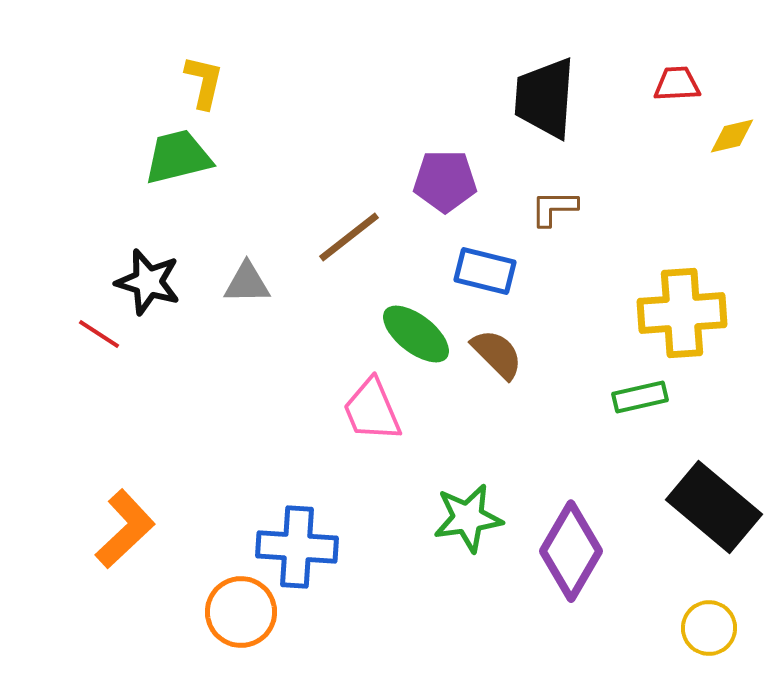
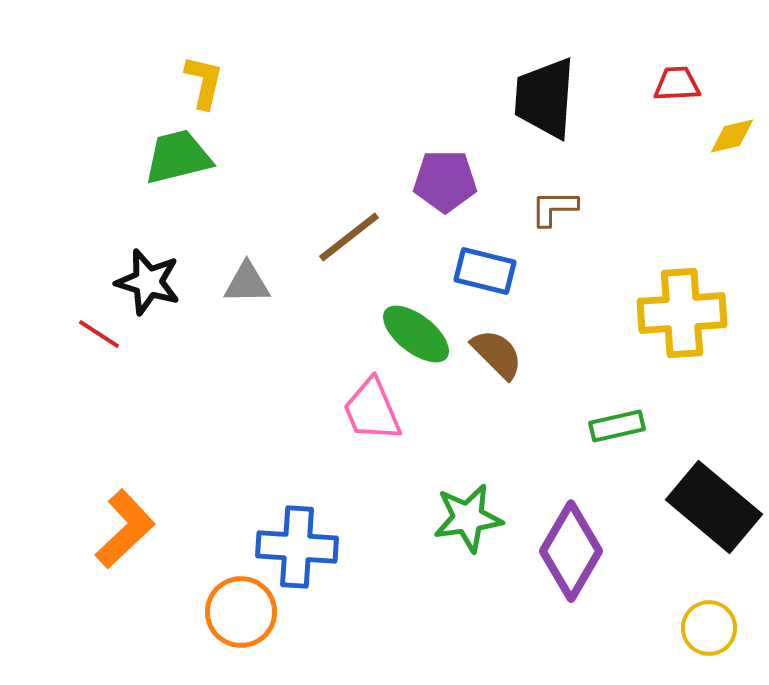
green rectangle: moved 23 px left, 29 px down
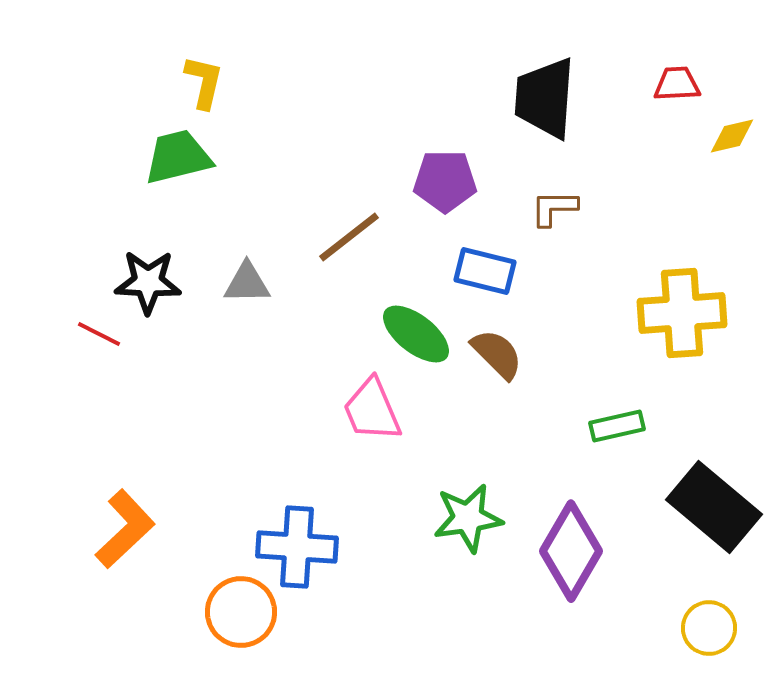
black star: rotated 14 degrees counterclockwise
red line: rotated 6 degrees counterclockwise
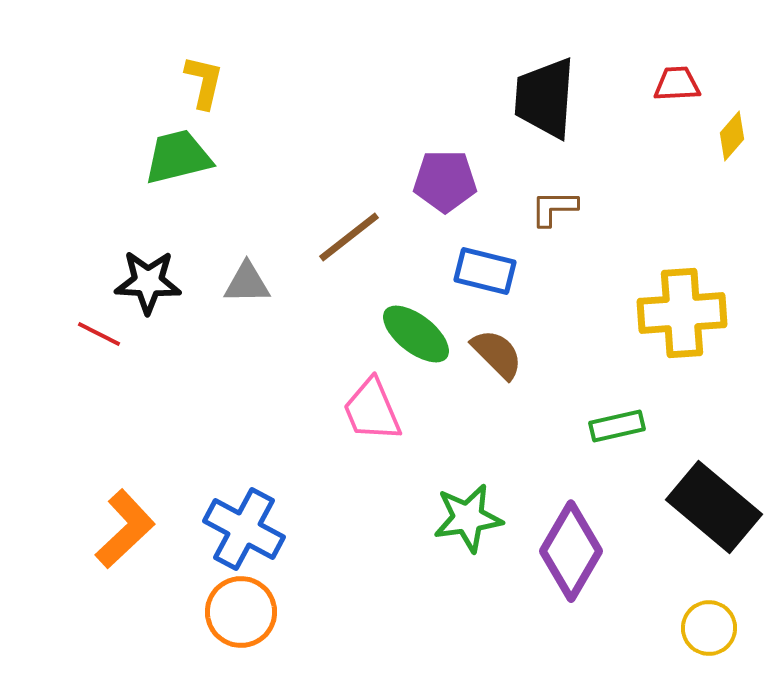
yellow diamond: rotated 36 degrees counterclockwise
blue cross: moved 53 px left, 18 px up; rotated 24 degrees clockwise
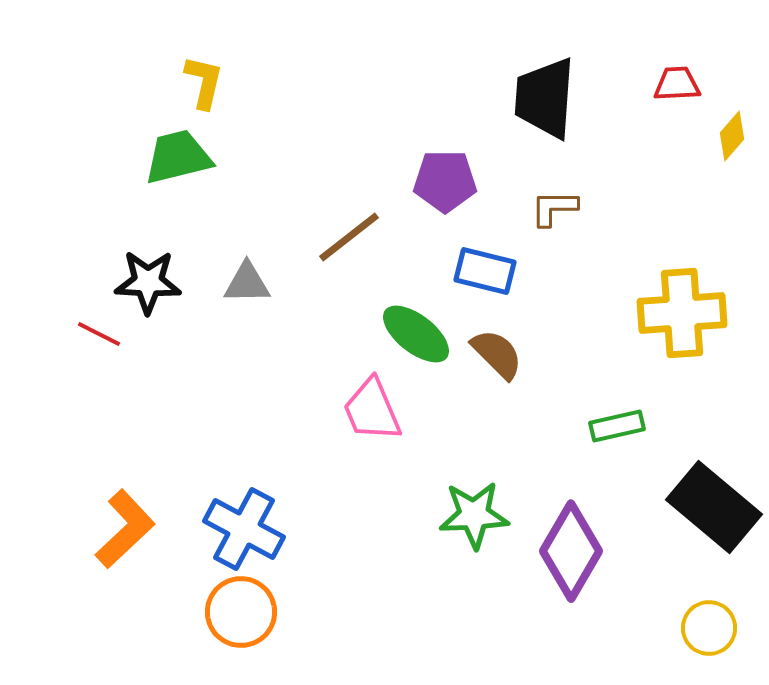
green star: moved 6 px right, 3 px up; rotated 6 degrees clockwise
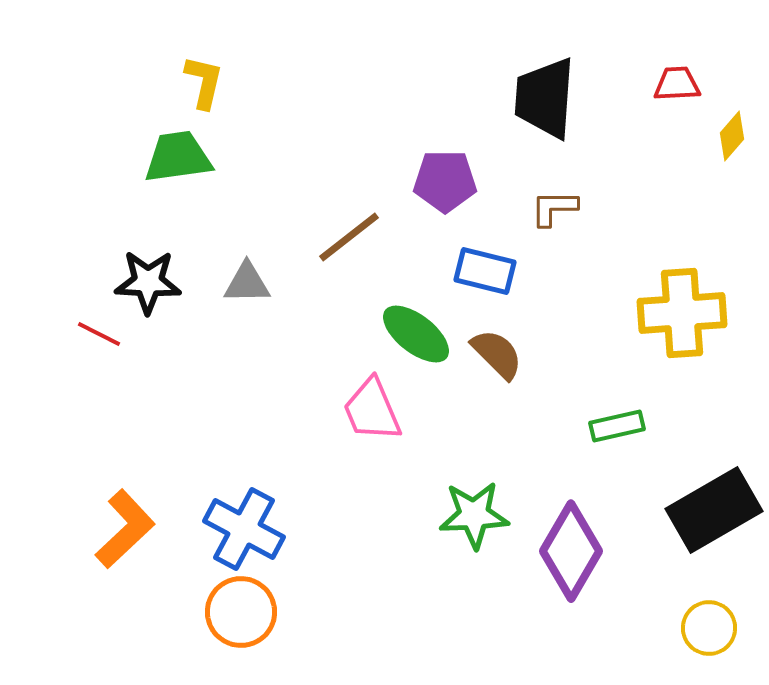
green trapezoid: rotated 6 degrees clockwise
black rectangle: moved 3 px down; rotated 70 degrees counterclockwise
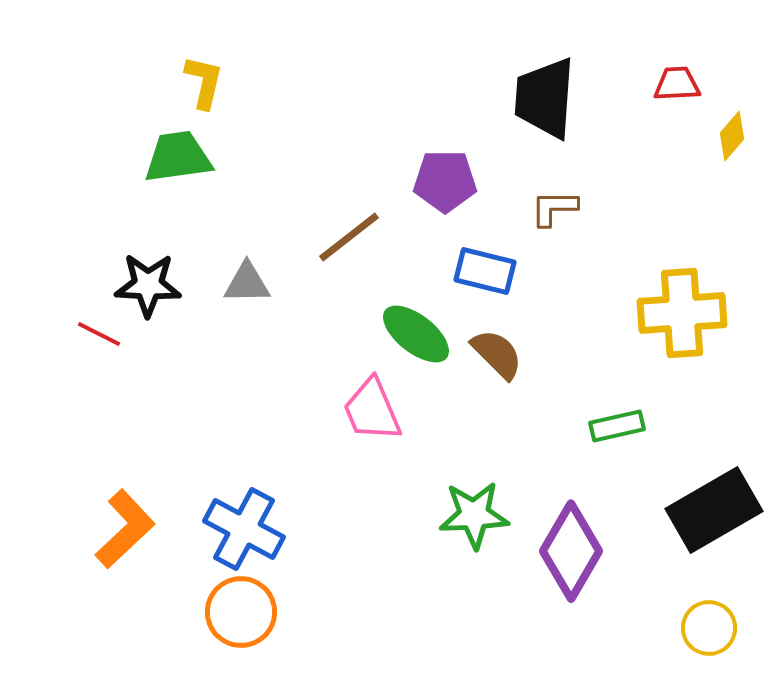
black star: moved 3 px down
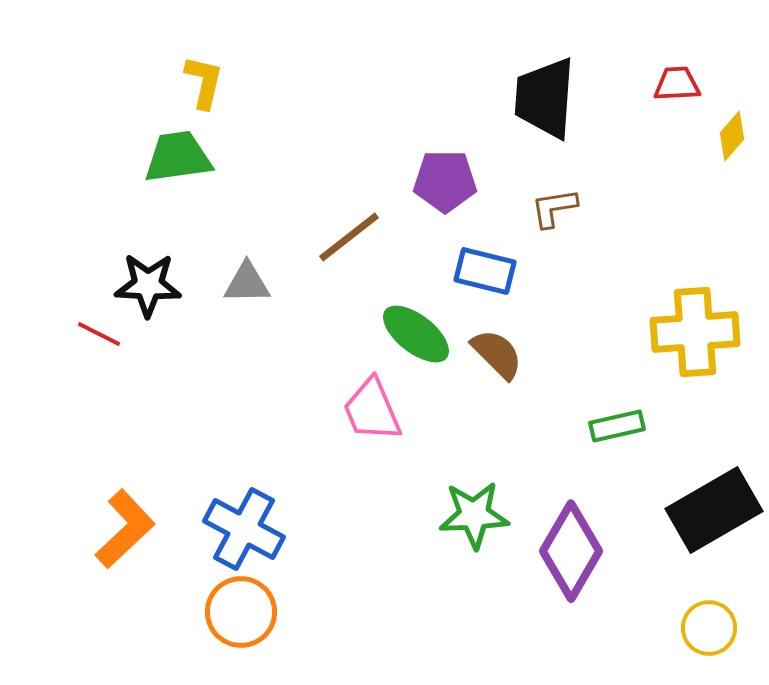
brown L-shape: rotated 9 degrees counterclockwise
yellow cross: moved 13 px right, 19 px down
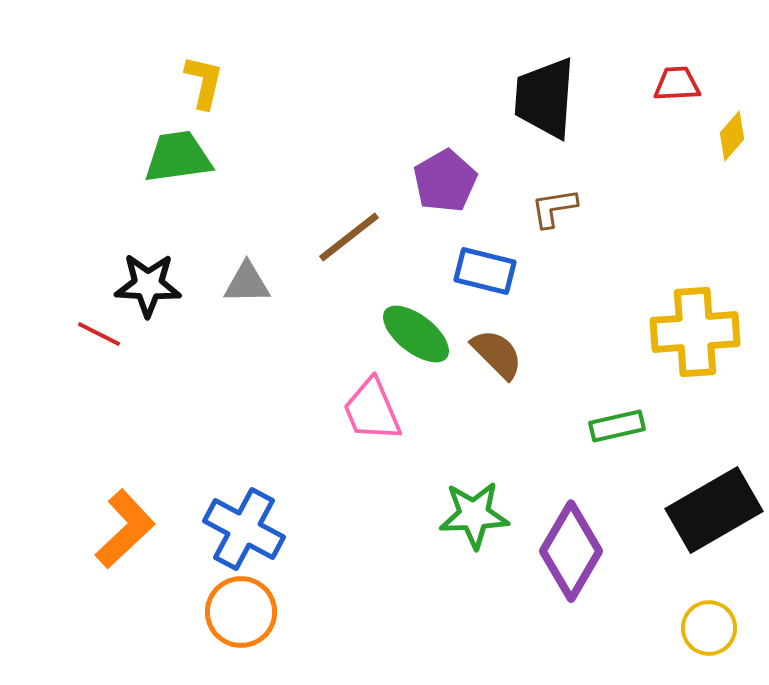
purple pentagon: rotated 30 degrees counterclockwise
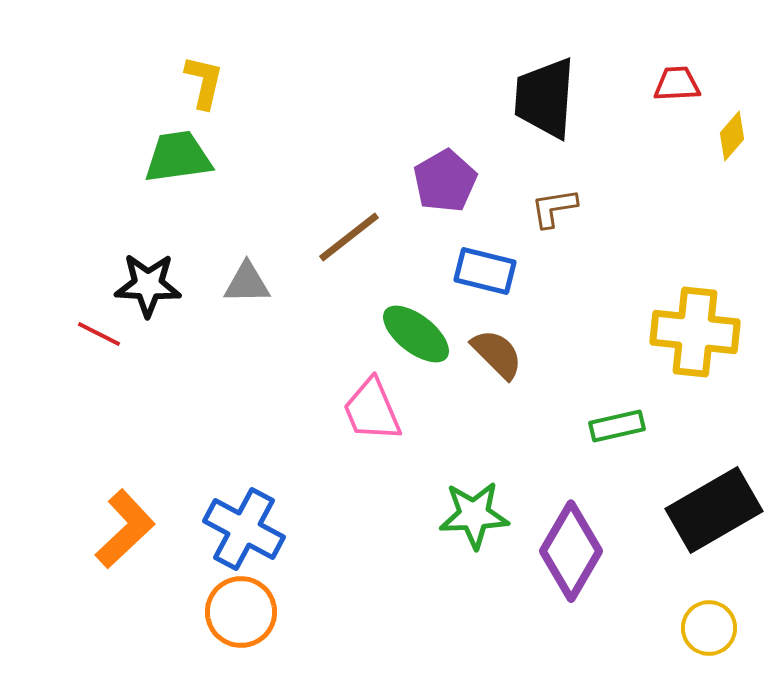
yellow cross: rotated 10 degrees clockwise
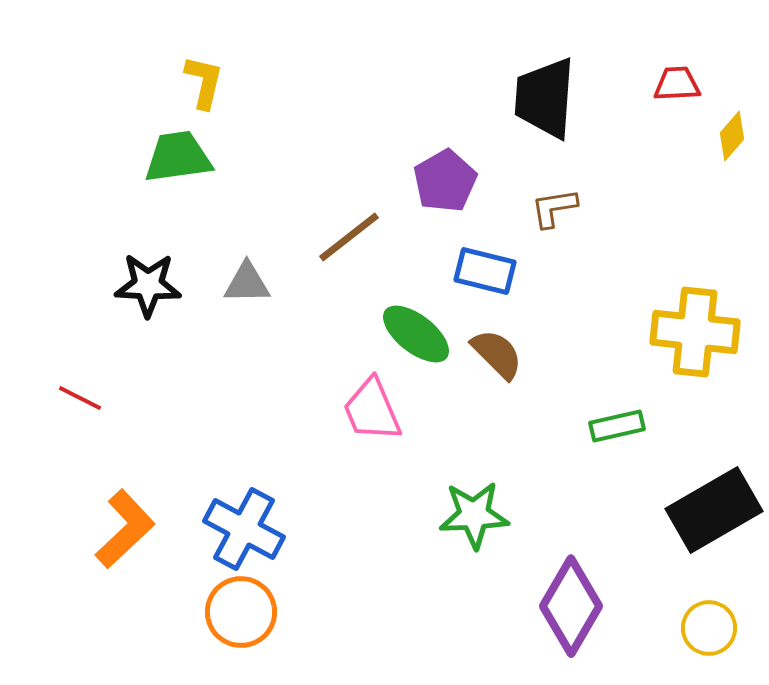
red line: moved 19 px left, 64 px down
purple diamond: moved 55 px down
